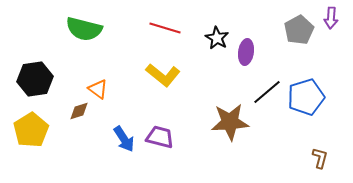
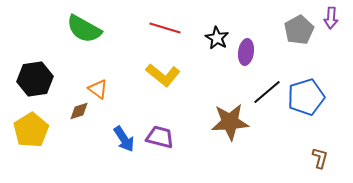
green semicircle: rotated 15 degrees clockwise
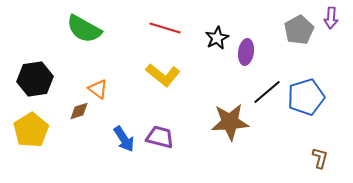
black star: rotated 15 degrees clockwise
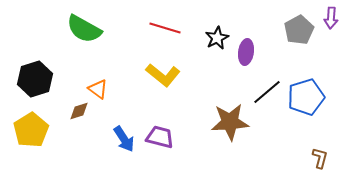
black hexagon: rotated 8 degrees counterclockwise
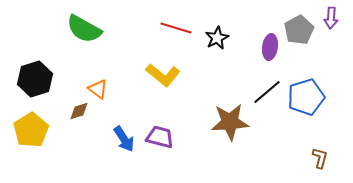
red line: moved 11 px right
purple ellipse: moved 24 px right, 5 px up
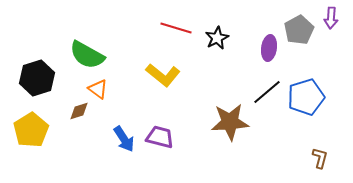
green semicircle: moved 3 px right, 26 px down
purple ellipse: moved 1 px left, 1 px down
black hexagon: moved 2 px right, 1 px up
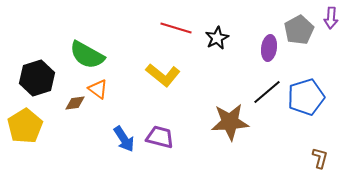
brown diamond: moved 4 px left, 8 px up; rotated 10 degrees clockwise
yellow pentagon: moved 6 px left, 4 px up
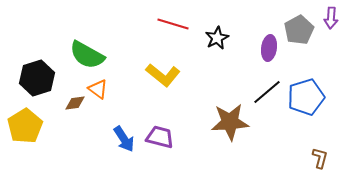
red line: moved 3 px left, 4 px up
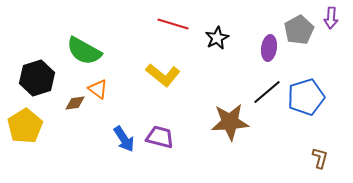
green semicircle: moved 3 px left, 4 px up
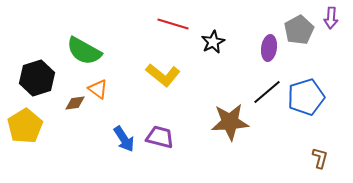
black star: moved 4 px left, 4 px down
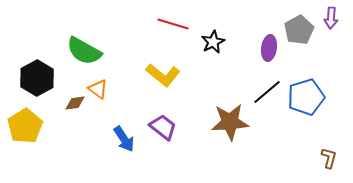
black hexagon: rotated 12 degrees counterclockwise
purple trapezoid: moved 3 px right, 10 px up; rotated 24 degrees clockwise
brown L-shape: moved 9 px right
